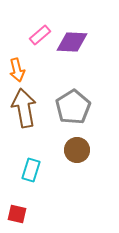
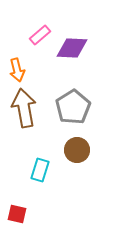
purple diamond: moved 6 px down
cyan rectangle: moved 9 px right
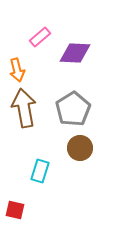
pink rectangle: moved 2 px down
purple diamond: moved 3 px right, 5 px down
gray pentagon: moved 2 px down
brown circle: moved 3 px right, 2 px up
cyan rectangle: moved 1 px down
red square: moved 2 px left, 4 px up
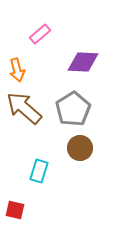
pink rectangle: moved 3 px up
purple diamond: moved 8 px right, 9 px down
brown arrow: rotated 39 degrees counterclockwise
cyan rectangle: moved 1 px left
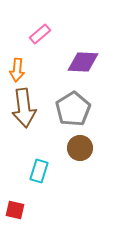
orange arrow: rotated 20 degrees clockwise
brown arrow: rotated 138 degrees counterclockwise
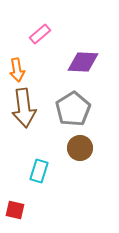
orange arrow: rotated 15 degrees counterclockwise
